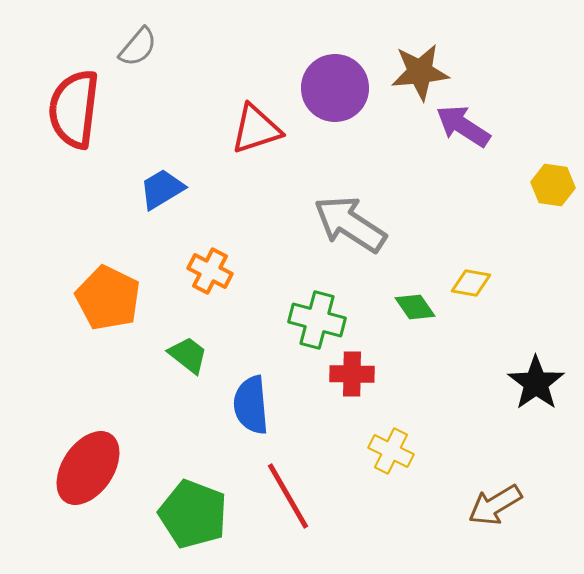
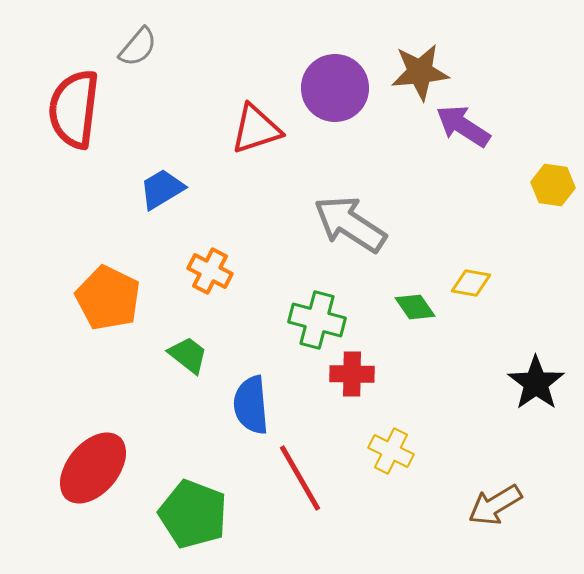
red ellipse: moved 5 px right; rotated 6 degrees clockwise
red line: moved 12 px right, 18 px up
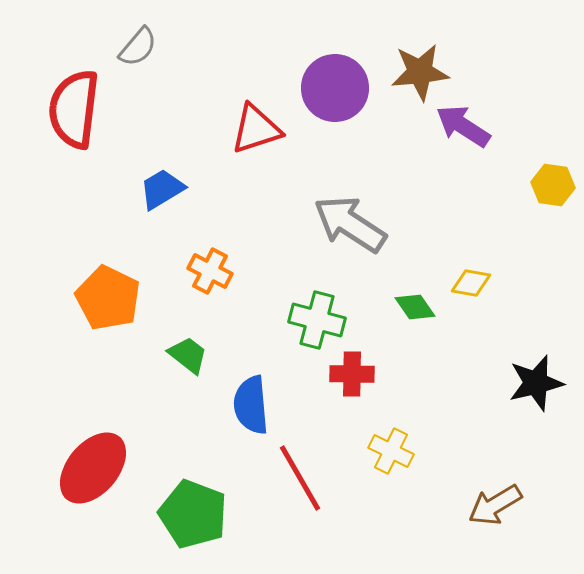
black star: rotated 22 degrees clockwise
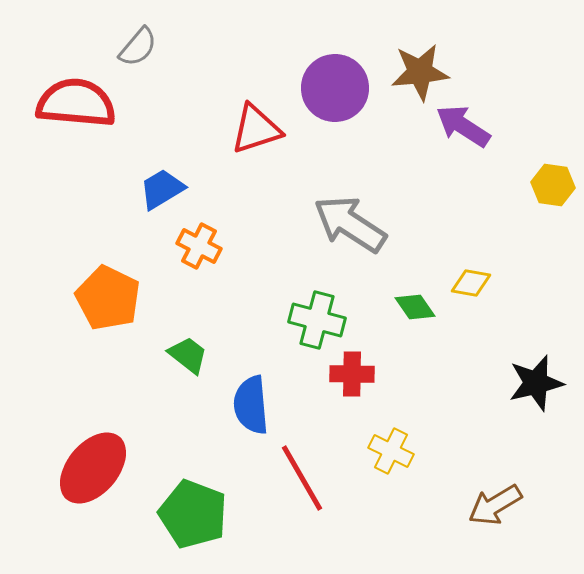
red semicircle: moved 2 px right, 6 px up; rotated 88 degrees clockwise
orange cross: moved 11 px left, 25 px up
red line: moved 2 px right
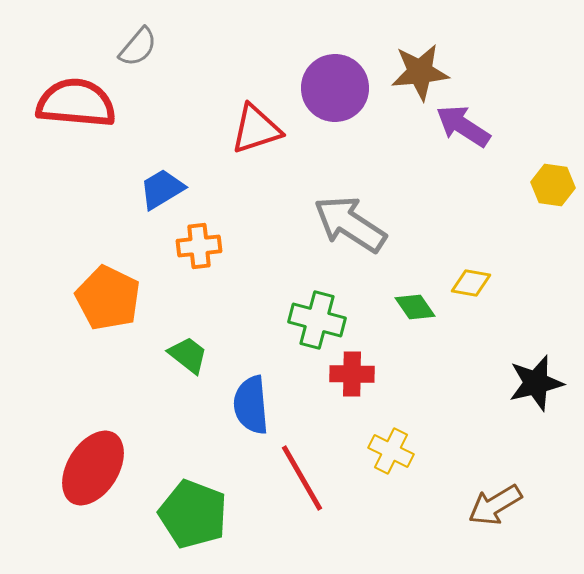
orange cross: rotated 33 degrees counterclockwise
red ellipse: rotated 8 degrees counterclockwise
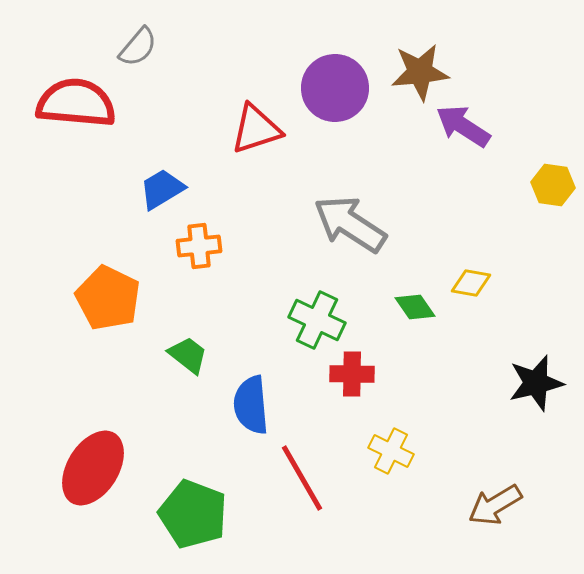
green cross: rotated 10 degrees clockwise
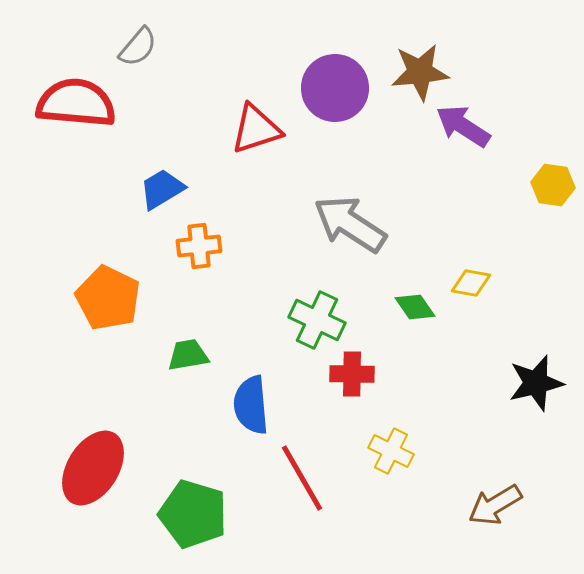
green trapezoid: rotated 48 degrees counterclockwise
green pentagon: rotated 4 degrees counterclockwise
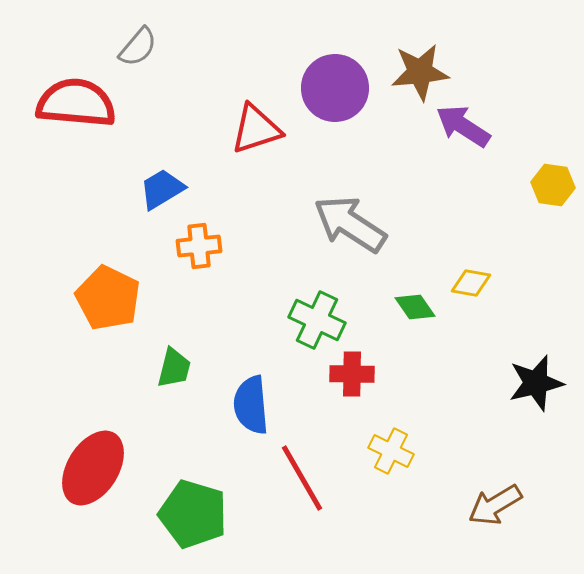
green trapezoid: moved 14 px left, 13 px down; rotated 114 degrees clockwise
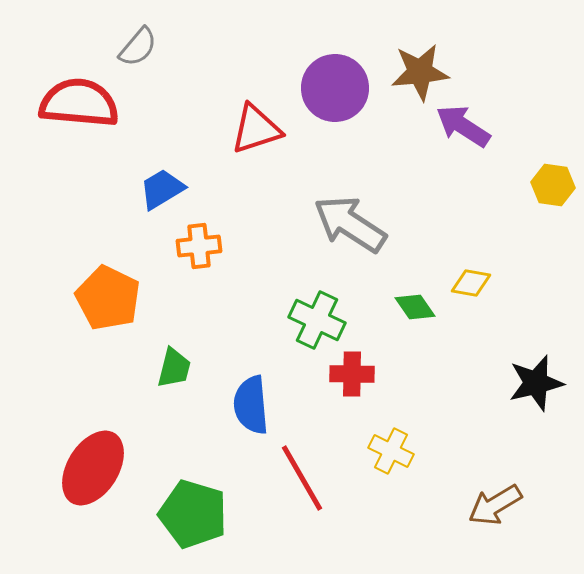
red semicircle: moved 3 px right
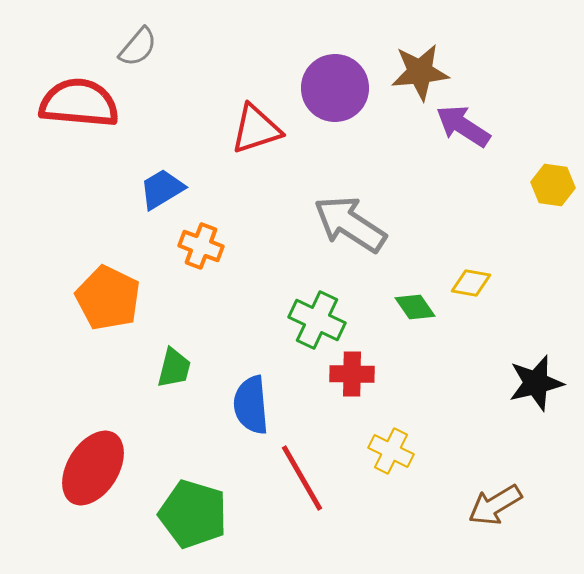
orange cross: moved 2 px right; rotated 27 degrees clockwise
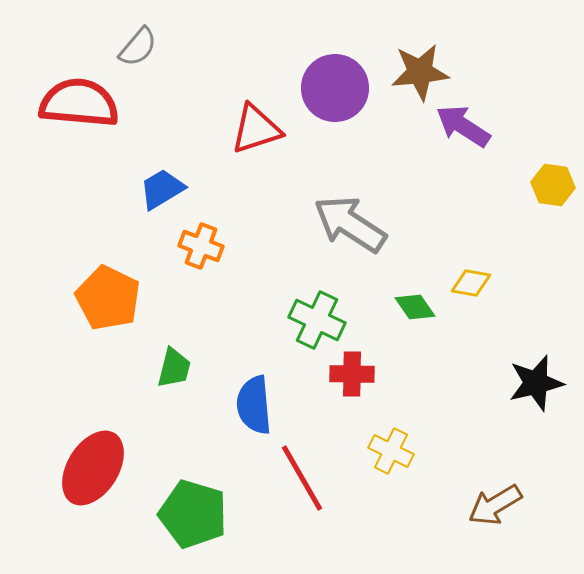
blue semicircle: moved 3 px right
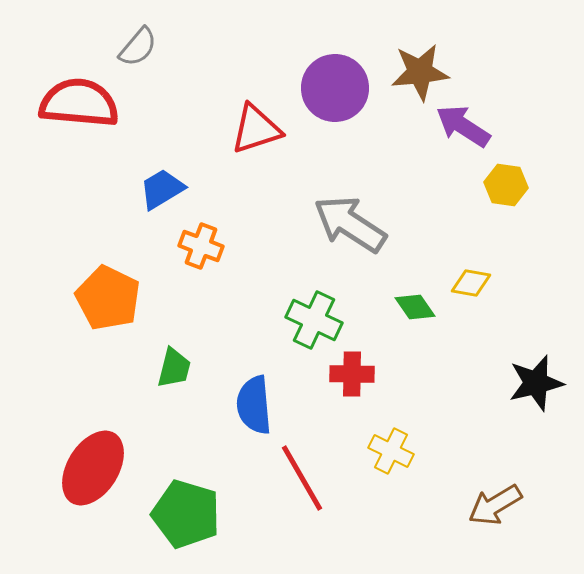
yellow hexagon: moved 47 px left
green cross: moved 3 px left
green pentagon: moved 7 px left
